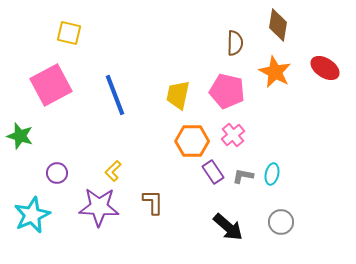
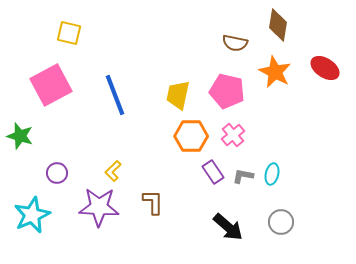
brown semicircle: rotated 100 degrees clockwise
orange hexagon: moved 1 px left, 5 px up
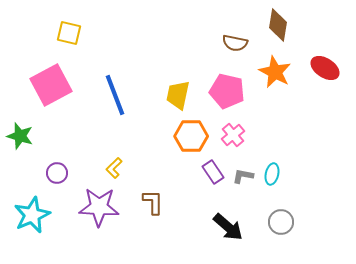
yellow L-shape: moved 1 px right, 3 px up
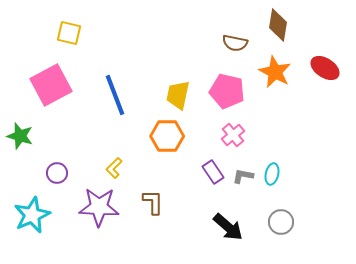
orange hexagon: moved 24 px left
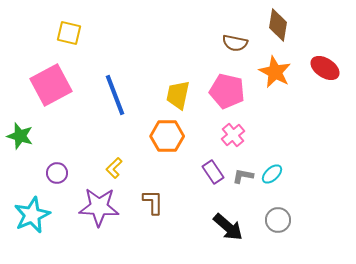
cyan ellipse: rotated 35 degrees clockwise
gray circle: moved 3 px left, 2 px up
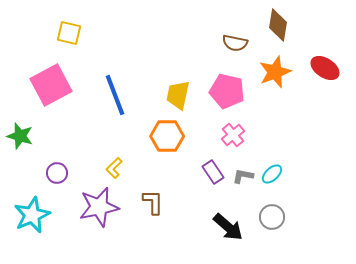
orange star: rotated 24 degrees clockwise
purple star: rotated 15 degrees counterclockwise
gray circle: moved 6 px left, 3 px up
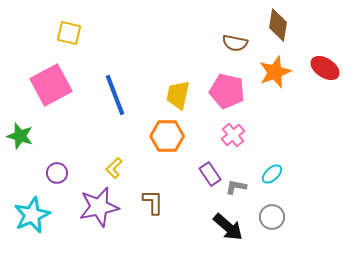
purple rectangle: moved 3 px left, 2 px down
gray L-shape: moved 7 px left, 11 px down
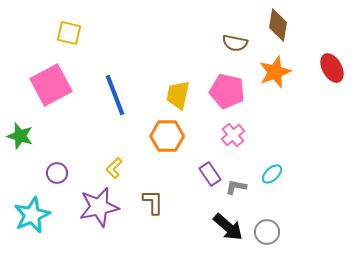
red ellipse: moved 7 px right; rotated 28 degrees clockwise
gray circle: moved 5 px left, 15 px down
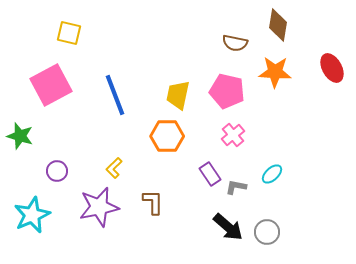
orange star: rotated 24 degrees clockwise
purple circle: moved 2 px up
